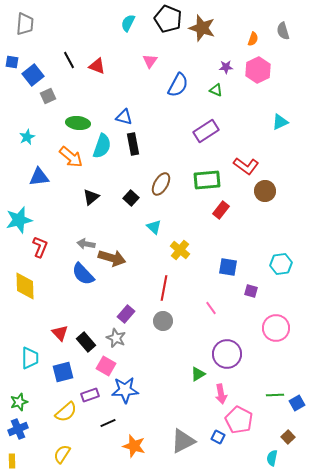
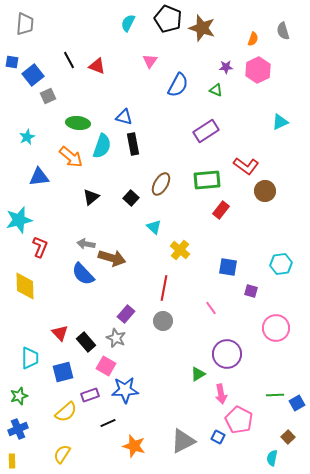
green star at (19, 402): moved 6 px up
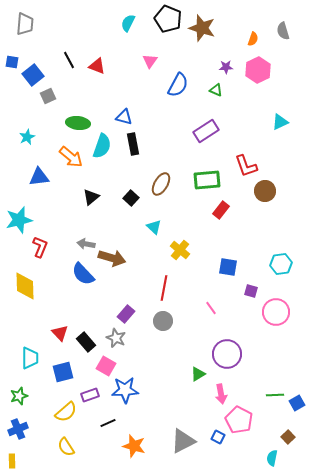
red L-shape at (246, 166): rotated 35 degrees clockwise
pink circle at (276, 328): moved 16 px up
yellow semicircle at (62, 454): moved 4 px right, 7 px up; rotated 66 degrees counterclockwise
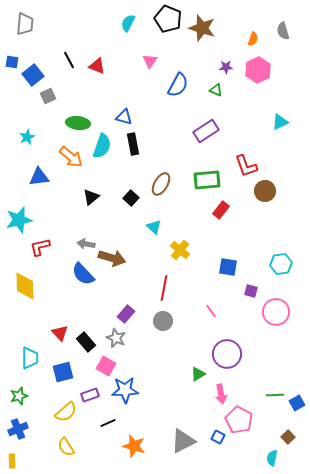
red L-shape at (40, 247): rotated 125 degrees counterclockwise
pink line at (211, 308): moved 3 px down
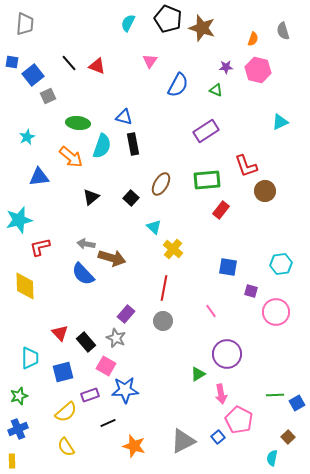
black line at (69, 60): moved 3 px down; rotated 12 degrees counterclockwise
pink hexagon at (258, 70): rotated 20 degrees counterclockwise
yellow cross at (180, 250): moved 7 px left, 1 px up
blue square at (218, 437): rotated 24 degrees clockwise
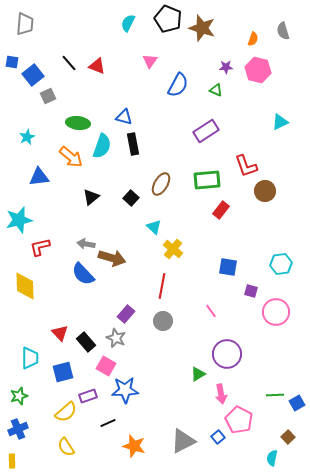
red line at (164, 288): moved 2 px left, 2 px up
purple rectangle at (90, 395): moved 2 px left, 1 px down
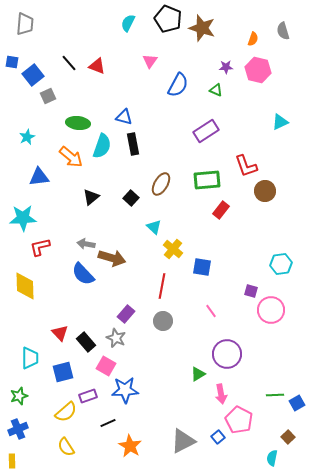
cyan star at (19, 220): moved 4 px right, 2 px up; rotated 12 degrees clockwise
blue square at (228, 267): moved 26 px left
pink circle at (276, 312): moved 5 px left, 2 px up
orange star at (134, 446): moved 4 px left; rotated 15 degrees clockwise
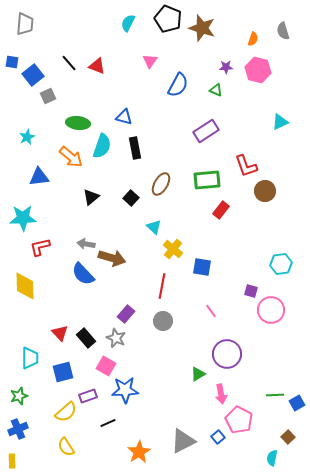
black rectangle at (133, 144): moved 2 px right, 4 px down
black rectangle at (86, 342): moved 4 px up
orange star at (130, 446): moved 9 px right, 6 px down; rotated 10 degrees clockwise
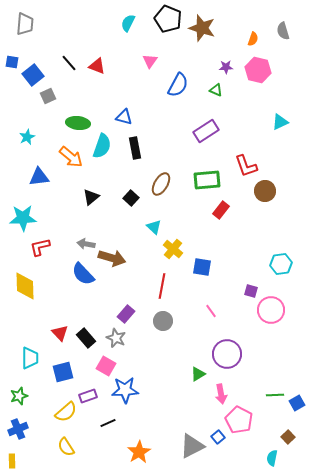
gray triangle at (183, 441): moved 9 px right, 5 px down
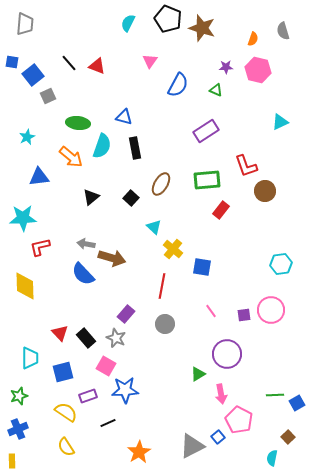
purple square at (251, 291): moved 7 px left, 24 px down; rotated 24 degrees counterclockwise
gray circle at (163, 321): moved 2 px right, 3 px down
yellow semicircle at (66, 412): rotated 105 degrees counterclockwise
